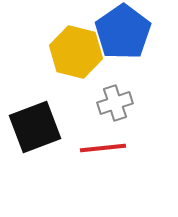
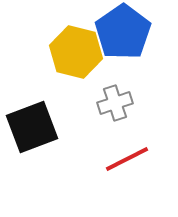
black square: moved 3 px left
red line: moved 24 px right, 11 px down; rotated 21 degrees counterclockwise
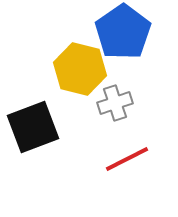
yellow hexagon: moved 4 px right, 17 px down
black square: moved 1 px right
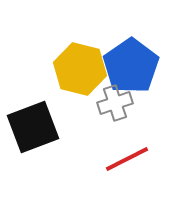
blue pentagon: moved 8 px right, 34 px down
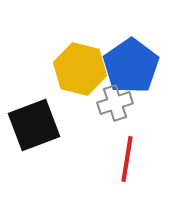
black square: moved 1 px right, 2 px up
red line: rotated 54 degrees counterclockwise
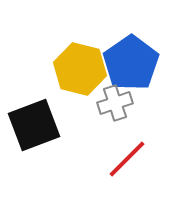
blue pentagon: moved 3 px up
red line: rotated 36 degrees clockwise
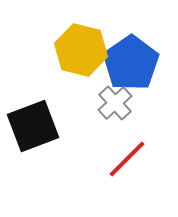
yellow hexagon: moved 1 px right, 19 px up
gray cross: rotated 24 degrees counterclockwise
black square: moved 1 px left, 1 px down
